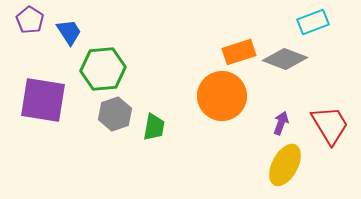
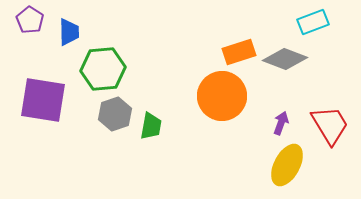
blue trapezoid: rotated 32 degrees clockwise
green trapezoid: moved 3 px left, 1 px up
yellow ellipse: moved 2 px right
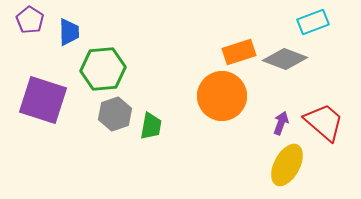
purple square: rotated 9 degrees clockwise
red trapezoid: moved 6 px left, 3 px up; rotated 18 degrees counterclockwise
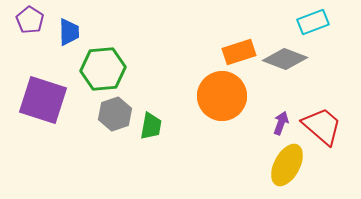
red trapezoid: moved 2 px left, 4 px down
